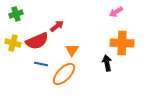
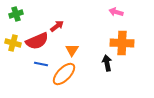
pink arrow: rotated 48 degrees clockwise
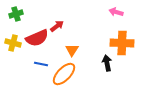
red semicircle: moved 3 px up
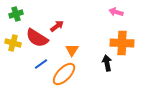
red semicircle: rotated 55 degrees clockwise
blue line: rotated 48 degrees counterclockwise
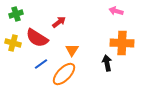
pink arrow: moved 1 px up
red arrow: moved 2 px right, 4 px up
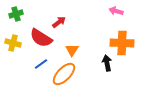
red semicircle: moved 4 px right
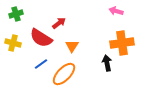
red arrow: moved 1 px down
orange cross: rotated 10 degrees counterclockwise
orange triangle: moved 4 px up
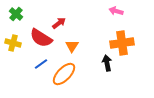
green cross: rotated 32 degrees counterclockwise
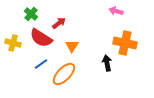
green cross: moved 15 px right
orange cross: moved 3 px right; rotated 20 degrees clockwise
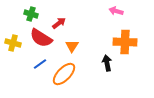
green cross: rotated 24 degrees counterclockwise
orange cross: moved 1 px up; rotated 10 degrees counterclockwise
blue line: moved 1 px left
